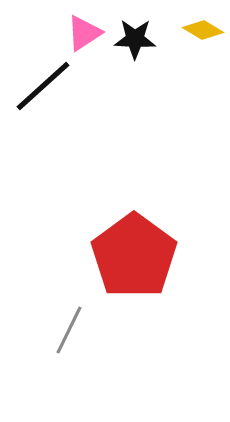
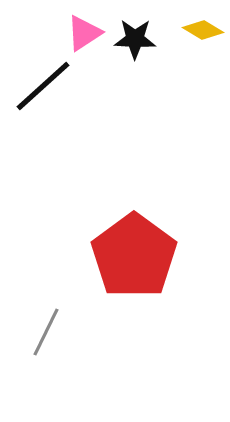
gray line: moved 23 px left, 2 px down
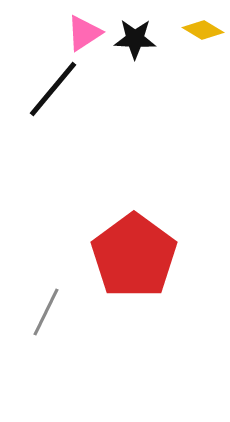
black line: moved 10 px right, 3 px down; rotated 8 degrees counterclockwise
gray line: moved 20 px up
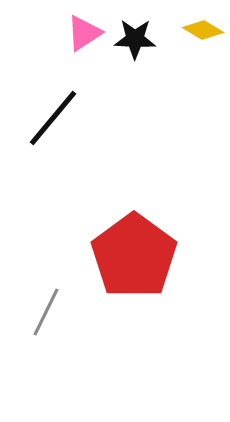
black line: moved 29 px down
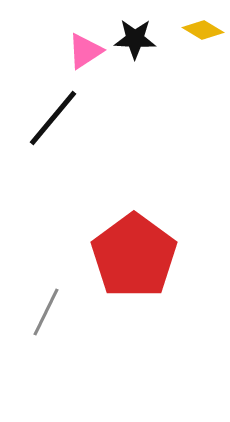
pink triangle: moved 1 px right, 18 px down
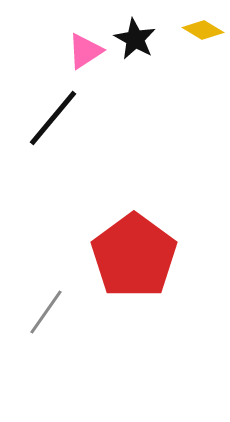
black star: rotated 27 degrees clockwise
gray line: rotated 9 degrees clockwise
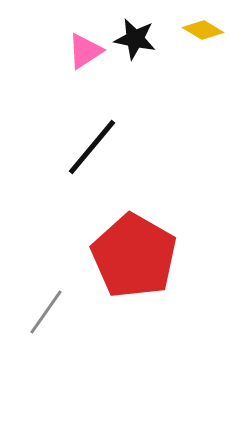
black star: rotated 18 degrees counterclockwise
black line: moved 39 px right, 29 px down
red pentagon: rotated 6 degrees counterclockwise
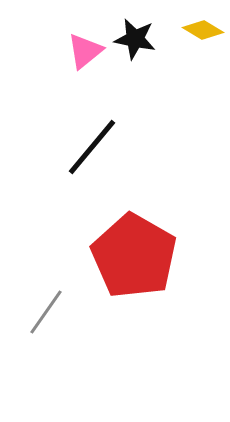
pink triangle: rotated 6 degrees counterclockwise
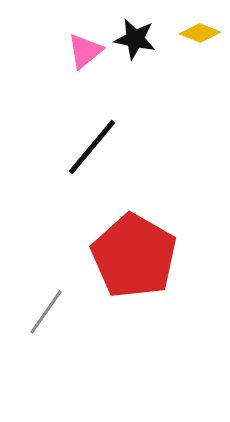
yellow diamond: moved 3 px left, 3 px down; rotated 9 degrees counterclockwise
